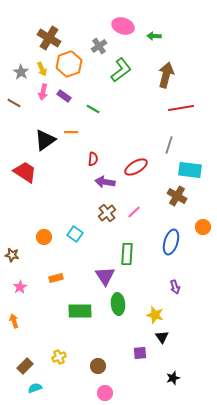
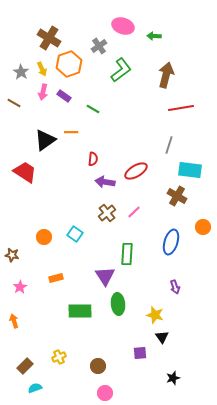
red ellipse at (136, 167): moved 4 px down
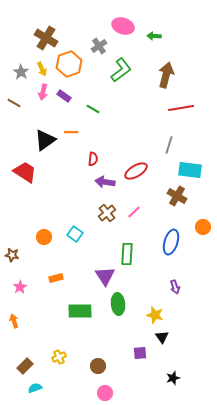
brown cross at (49, 38): moved 3 px left
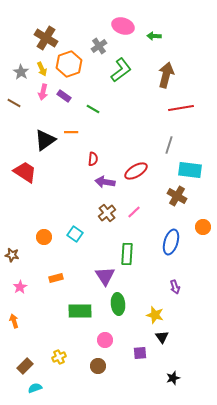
pink circle at (105, 393): moved 53 px up
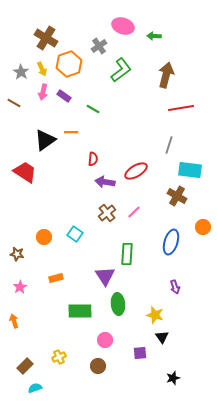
brown star at (12, 255): moved 5 px right, 1 px up
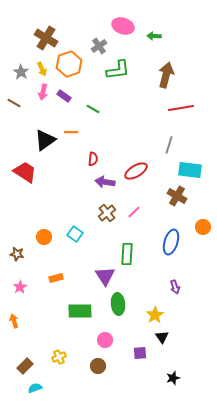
green L-shape at (121, 70): moved 3 px left; rotated 30 degrees clockwise
yellow star at (155, 315): rotated 24 degrees clockwise
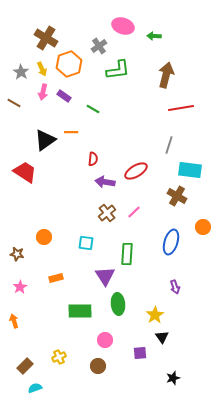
cyan square at (75, 234): moved 11 px right, 9 px down; rotated 28 degrees counterclockwise
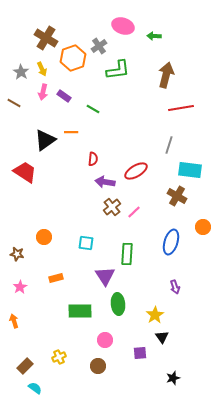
orange hexagon at (69, 64): moved 4 px right, 6 px up
brown cross at (107, 213): moved 5 px right, 6 px up
cyan semicircle at (35, 388): rotated 56 degrees clockwise
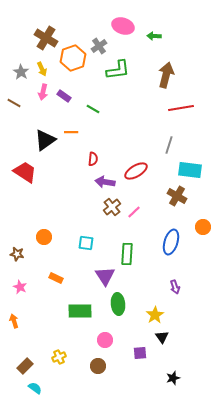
orange rectangle at (56, 278): rotated 40 degrees clockwise
pink star at (20, 287): rotated 16 degrees counterclockwise
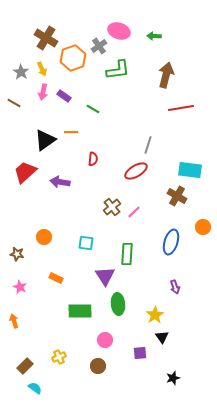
pink ellipse at (123, 26): moved 4 px left, 5 px down
gray line at (169, 145): moved 21 px left
red trapezoid at (25, 172): rotated 75 degrees counterclockwise
purple arrow at (105, 182): moved 45 px left
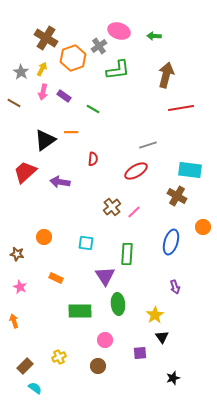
yellow arrow at (42, 69): rotated 128 degrees counterclockwise
gray line at (148, 145): rotated 54 degrees clockwise
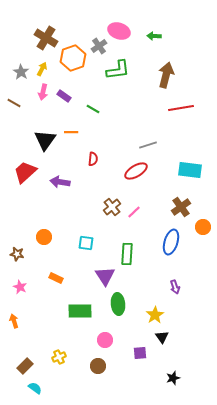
black triangle at (45, 140): rotated 20 degrees counterclockwise
brown cross at (177, 196): moved 4 px right, 11 px down; rotated 24 degrees clockwise
